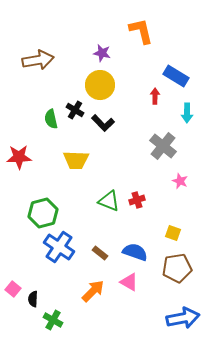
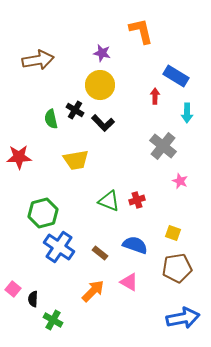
yellow trapezoid: rotated 12 degrees counterclockwise
blue semicircle: moved 7 px up
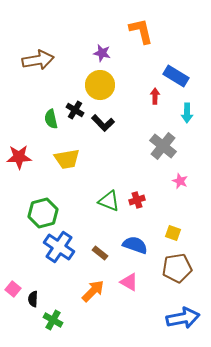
yellow trapezoid: moved 9 px left, 1 px up
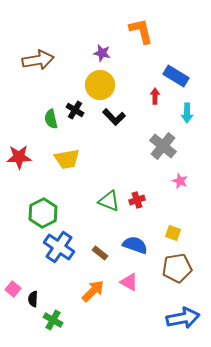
black L-shape: moved 11 px right, 6 px up
green hexagon: rotated 12 degrees counterclockwise
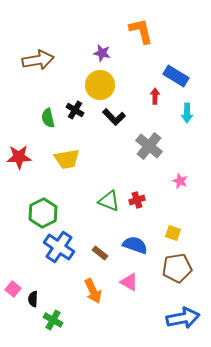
green semicircle: moved 3 px left, 1 px up
gray cross: moved 14 px left
orange arrow: rotated 110 degrees clockwise
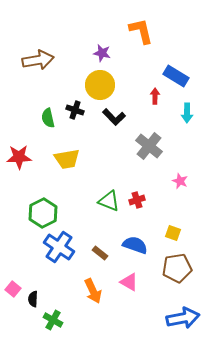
black cross: rotated 12 degrees counterclockwise
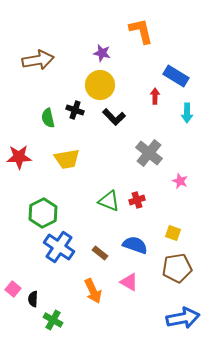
gray cross: moved 7 px down
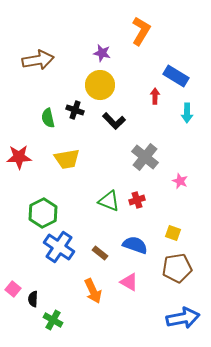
orange L-shape: rotated 44 degrees clockwise
black L-shape: moved 4 px down
gray cross: moved 4 px left, 4 px down
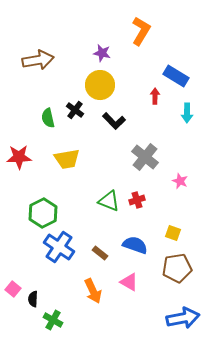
black cross: rotated 18 degrees clockwise
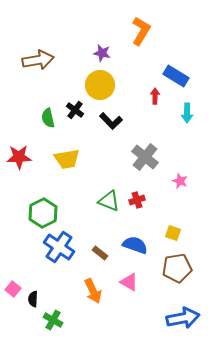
black L-shape: moved 3 px left
